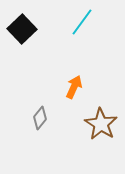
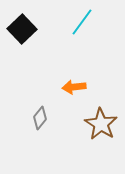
orange arrow: rotated 120 degrees counterclockwise
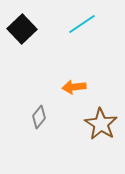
cyan line: moved 2 px down; rotated 20 degrees clockwise
gray diamond: moved 1 px left, 1 px up
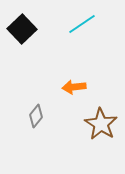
gray diamond: moved 3 px left, 1 px up
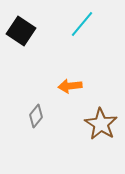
cyan line: rotated 16 degrees counterclockwise
black square: moved 1 px left, 2 px down; rotated 12 degrees counterclockwise
orange arrow: moved 4 px left, 1 px up
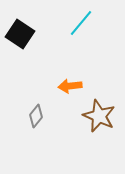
cyan line: moved 1 px left, 1 px up
black square: moved 1 px left, 3 px down
brown star: moved 2 px left, 8 px up; rotated 8 degrees counterclockwise
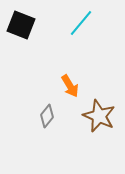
black square: moved 1 px right, 9 px up; rotated 12 degrees counterclockwise
orange arrow: rotated 115 degrees counterclockwise
gray diamond: moved 11 px right
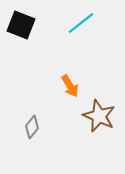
cyan line: rotated 12 degrees clockwise
gray diamond: moved 15 px left, 11 px down
